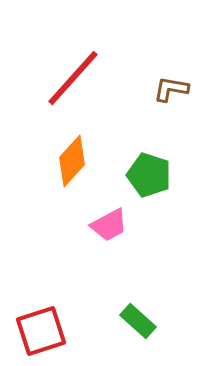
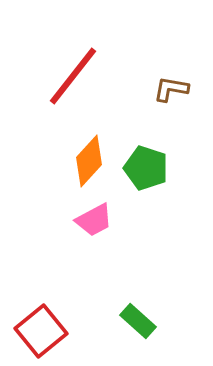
red line: moved 2 px up; rotated 4 degrees counterclockwise
orange diamond: moved 17 px right
green pentagon: moved 3 px left, 7 px up
pink trapezoid: moved 15 px left, 5 px up
red square: rotated 21 degrees counterclockwise
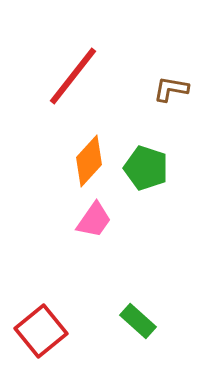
pink trapezoid: rotated 27 degrees counterclockwise
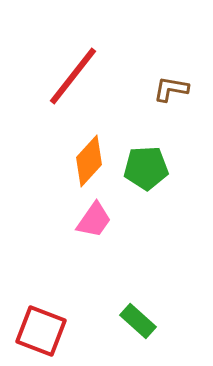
green pentagon: rotated 21 degrees counterclockwise
red square: rotated 30 degrees counterclockwise
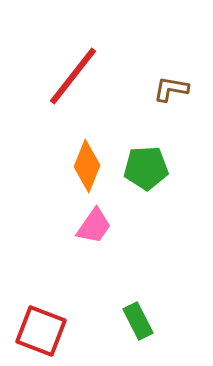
orange diamond: moved 2 px left, 5 px down; rotated 21 degrees counterclockwise
pink trapezoid: moved 6 px down
green rectangle: rotated 21 degrees clockwise
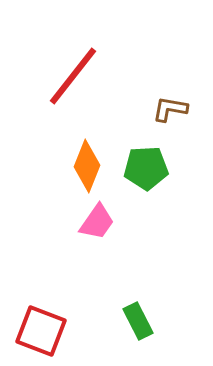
brown L-shape: moved 1 px left, 20 px down
pink trapezoid: moved 3 px right, 4 px up
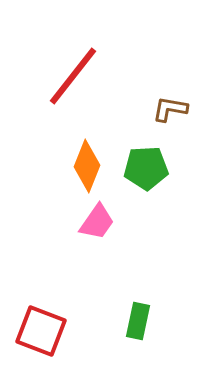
green rectangle: rotated 39 degrees clockwise
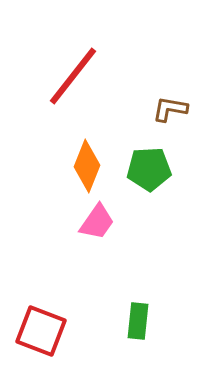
green pentagon: moved 3 px right, 1 px down
green rectangle: rotated 6 degrees counterclockwise
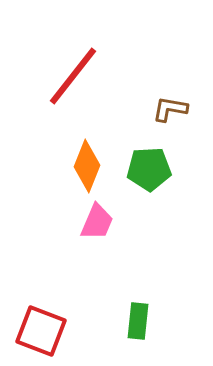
pink trapezoid: rotated 12 degrees counterclockwise
